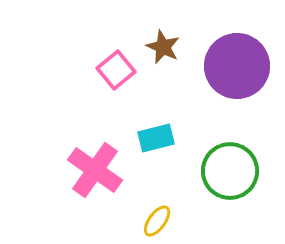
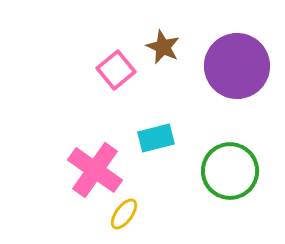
yellow ellipse: moved 33 px left, 7 px up
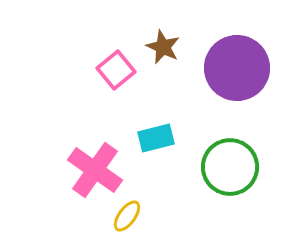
purple circle: moved 2 px down
green circle: moved 4 px up
yellow ellipse: moved 3 px right, 2 px down
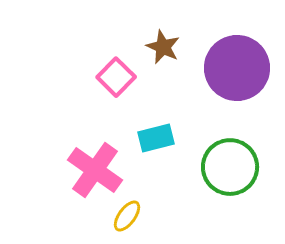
pink square: moved 7 px down; rotated 6 degrees counterclockwise
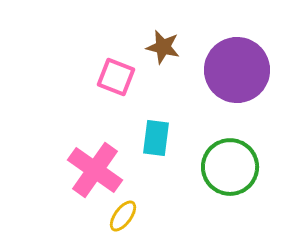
brown star: rotated 12 degrees counterclockwise
purple circle: moved 2 px down
pink square: rotated 24 degrees counterclockwise
cyan rectangle: rotated 69 degrees counterclockwise
yellow ellipse: moved 4 px left
